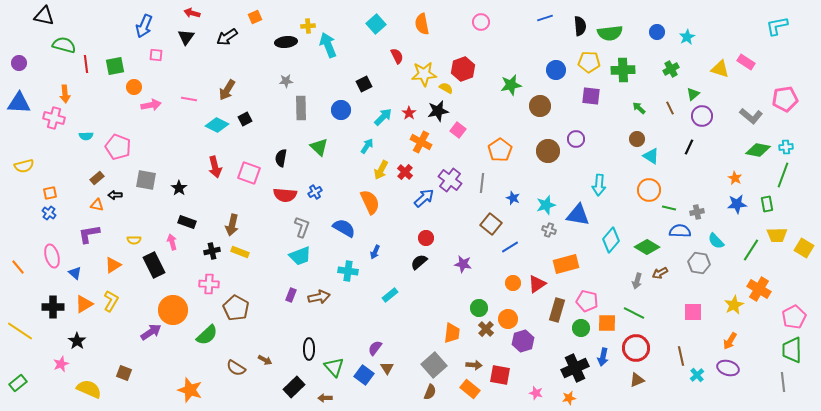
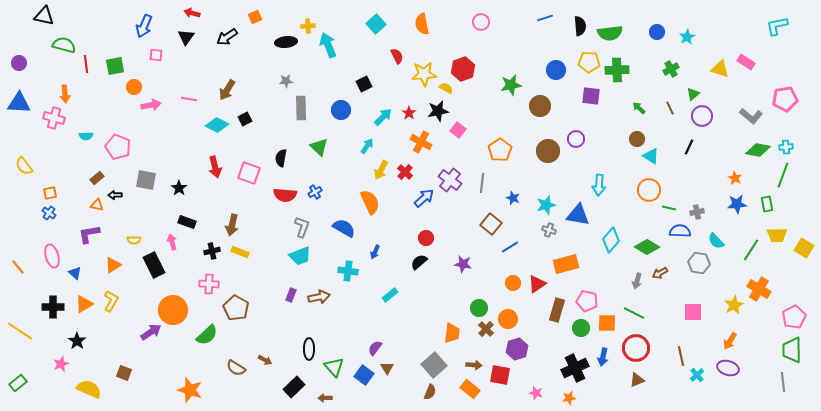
green cross at (623, 70): moved 6 px left
yellow semicircle at (24, 166): rotated 66 degrees clockwise
purple hexagon at (523, 341): moved 6 px left, 8 px down
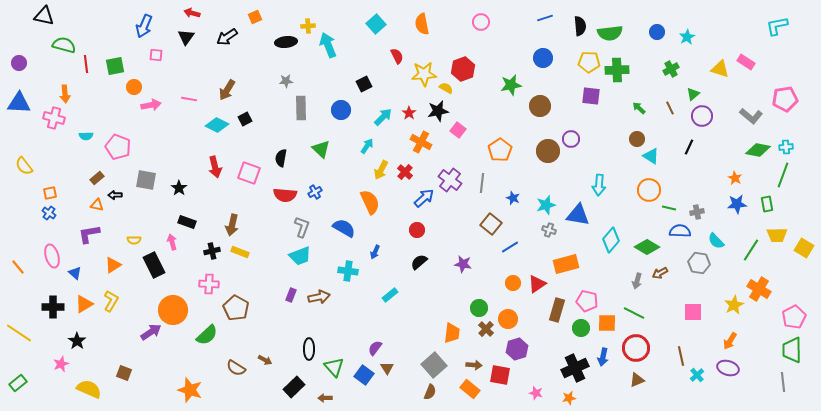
blue circle at (556, 70): moved 13 px left, 12 px up
purple circle at (576, 139): moved 5 px left
green triangle at (319, 147): moved 2 px right, 2 px down
red circle at (426, 238): moved 9 px left, 8 px up
yellow line at (20, 331): moved 1 px left, 2 px down
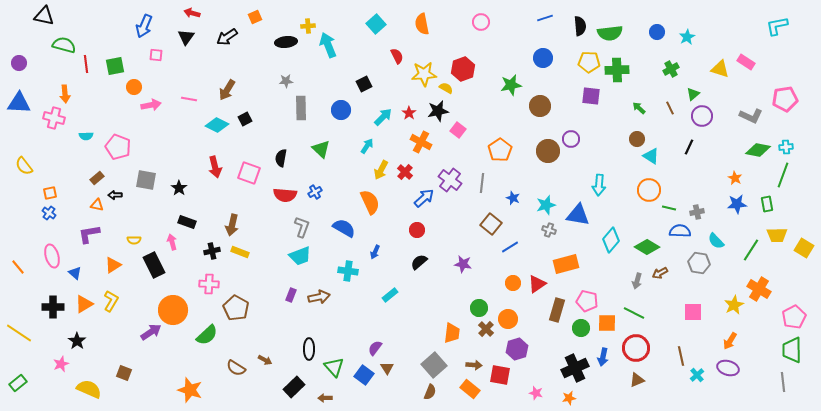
gray L-shape at (751, 116): rotated 15 degrees counterclockwise
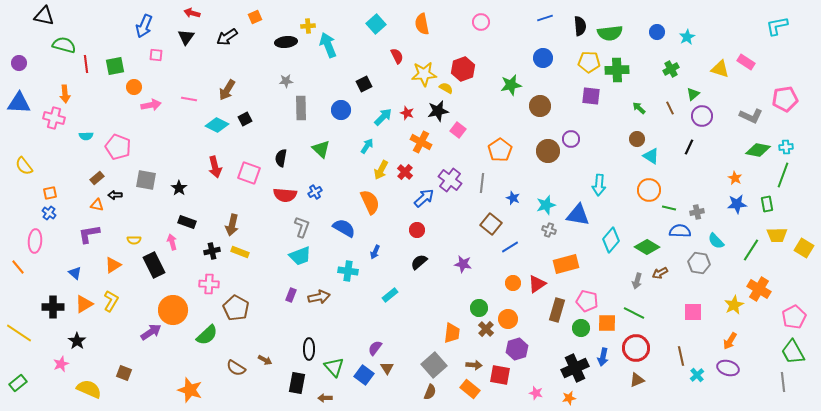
red star at (409, 113): moved 2 px left; rotated 16 degrees counterclockwise
pink ellipse at (52, 256): moved 17 px left, 15 px up; rotated 20 degrees clockwise
green trapezoid at (792, 350): moved 1 px right, 2 px down; rotated 28 degrees counterclockwise
black rectangle at (294, 387): moved 3 px right, 4 px up; rotated 35 degrees counterclockwise
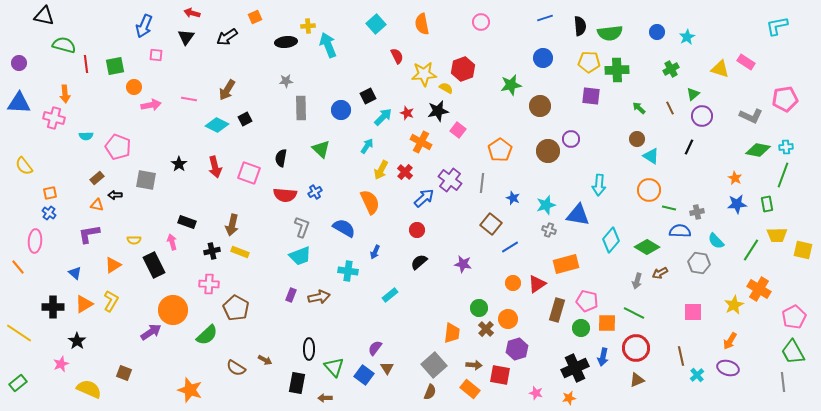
black square at (364, 84): moved 4 px right, 12 px down
black star at (179, 188): moved 24 px up
yellow square at (804, 248): moved 1 px left, 2 px down; rotated 18 degrees counterclockwise
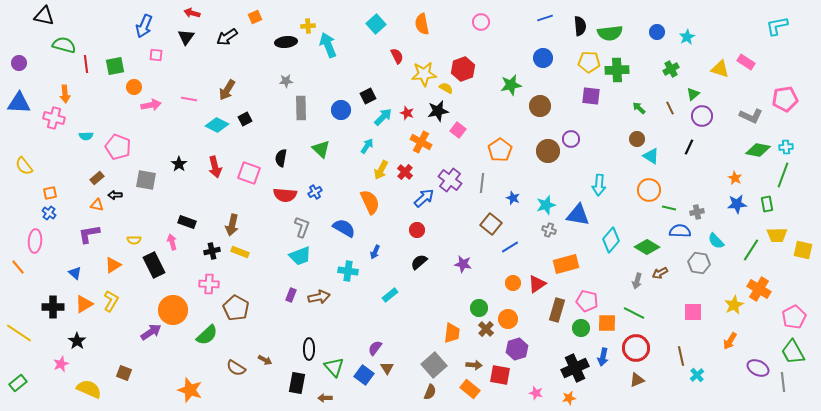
purple ellipse at (728, 368): moved 30 px right; rotated 10 degrees clockwise
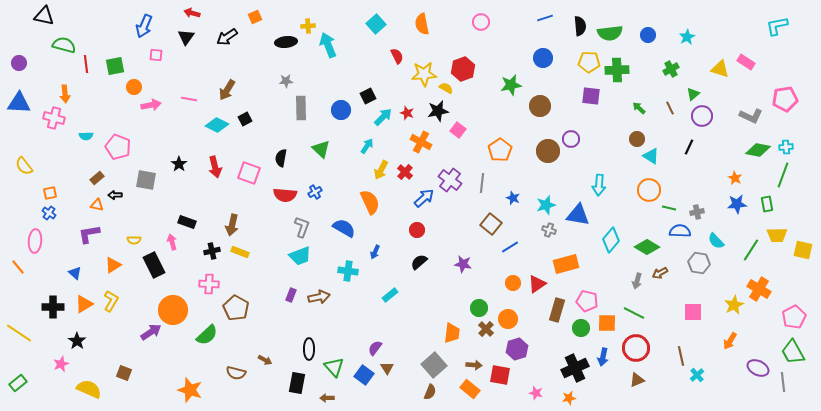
blue circle at (657, 32): moved 9 px left, 3 px down
brown semicircle at (236, 368): moved 5 px down; rotated 18 degrees counterclockwise
brown arrow at (325, 398): moved 2 px right
